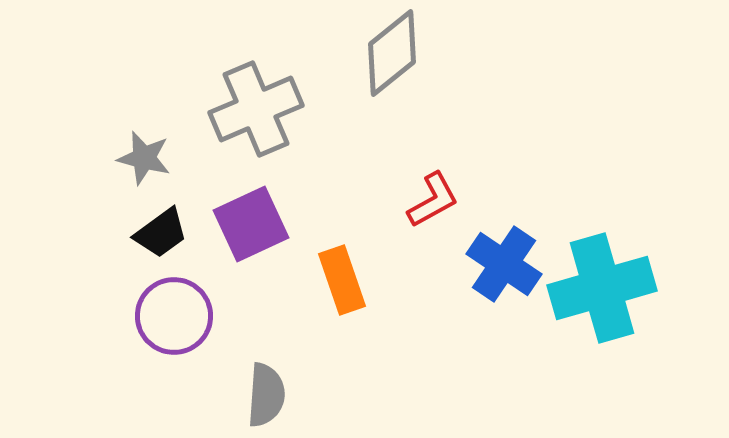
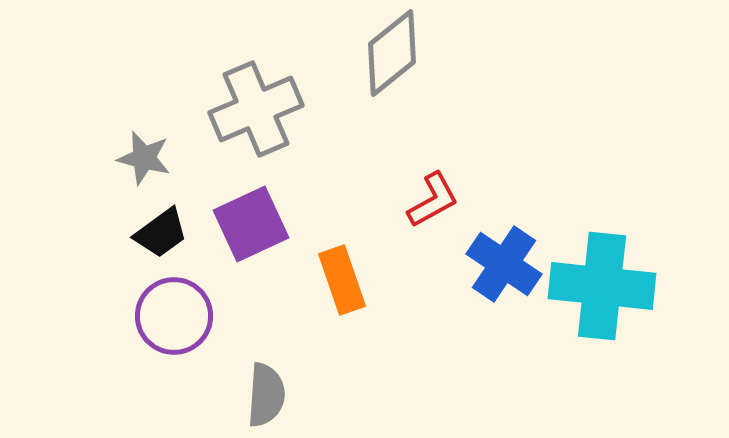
cyan cross: moved 2 px up; rotated 22 degrees clockwise
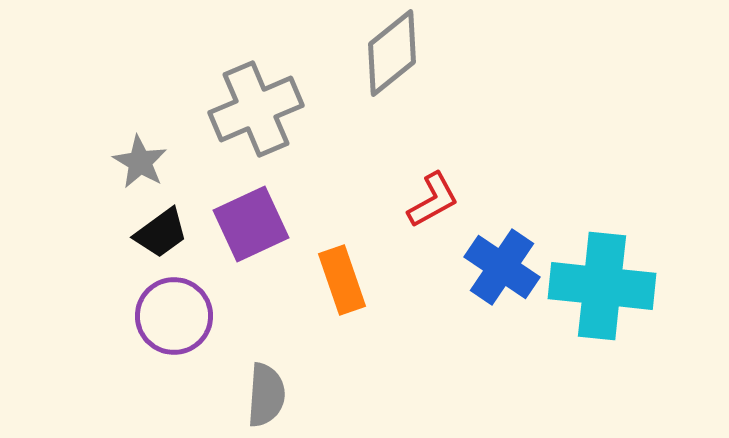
gray star: moved 4 px left, 4 px down; rotated 16 degrees clockwise
blue cross: moved 2 px left, 3 px down
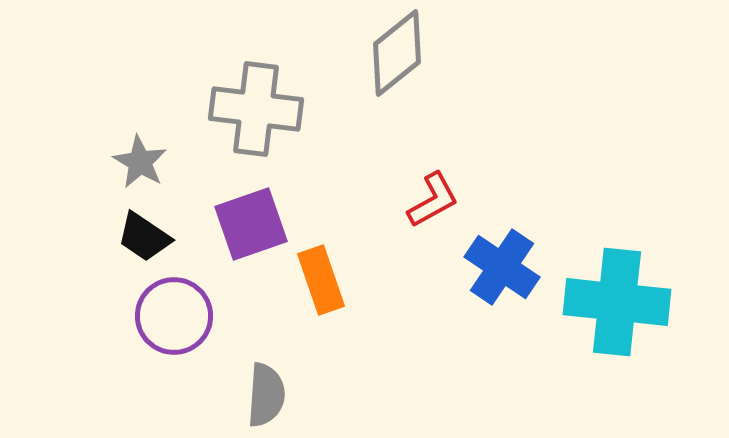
gray diamond: moved 5 px right
gray cross: rotated 30 degrees clockwise
purple square: rotated 6 degrees clockwise
black trapezoid: moved 17 px left, 4 px down; rotated 70 degrees clockwise
orange rectangle: moved 21 px left
cyan cross: moved 15 px right, 16 px down
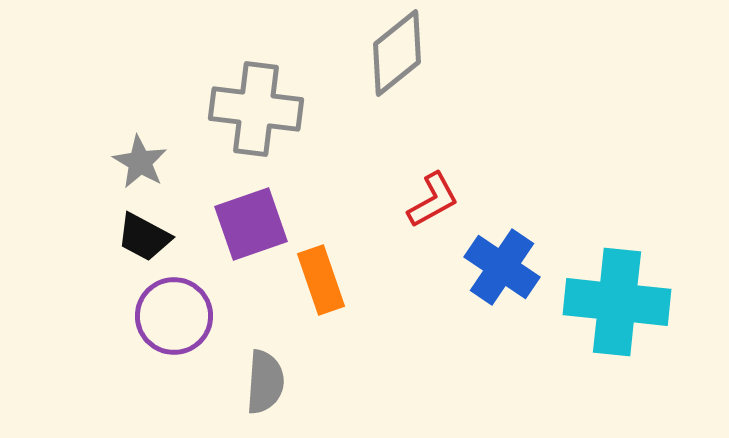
black trapezoid: rotated 6 degrees counterclockwise
gray semicircle: moved 1 px left, 13 px up
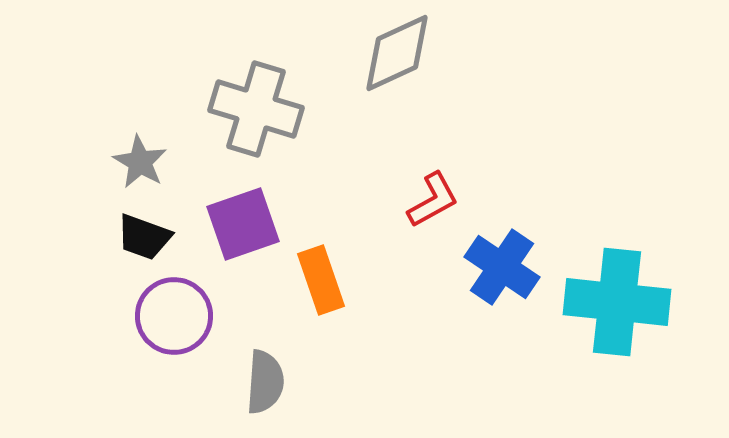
gray diamond: rotated 14 degrees clockwise
gray cross: rotated 10 degrees clockwise
purple square: moved 8 px left
black trapezoid: rotated 8 degrees counterclockwise
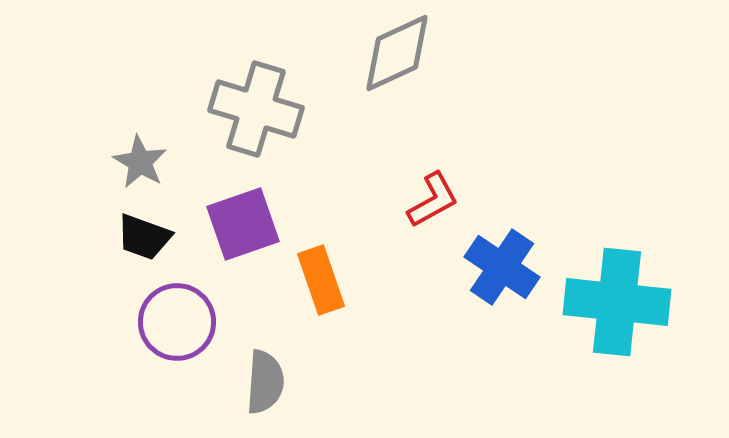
purple circle: moved 3 px right, 6 px down
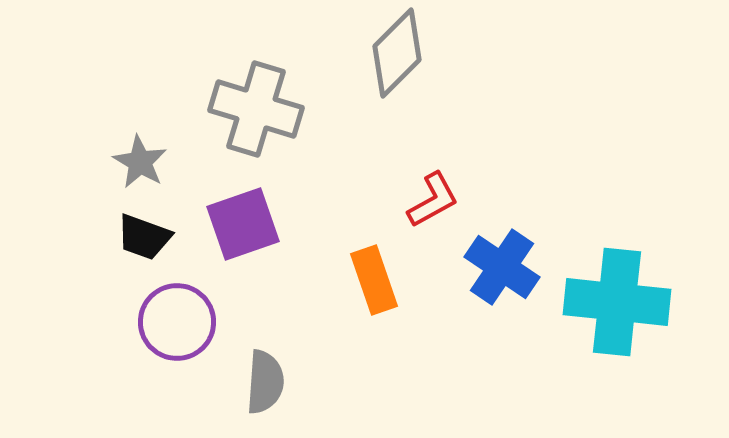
gray diamond: rotated 20 degrees counterclockwise
orange rectangle: moved 53 px right
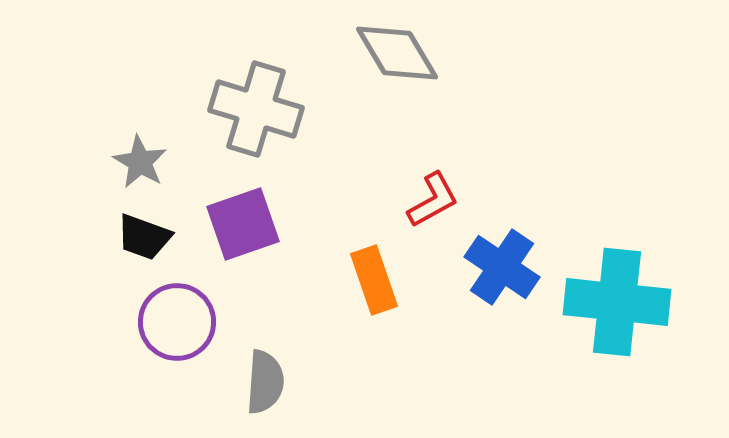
gray diamond: rotated 76 degrees counterclockwise
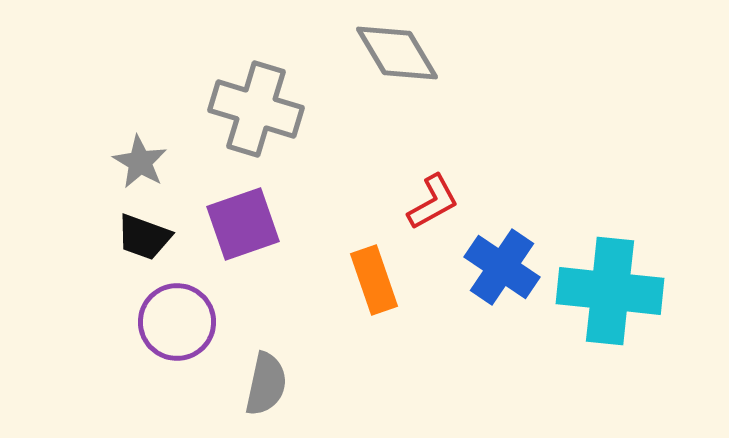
red L-shape: moved 2 px down
cyan cross: moved 7 px left, 11 px up
gray semicircle: moved 1 px right, 2 px down; rotated 8 degrees clockwise
